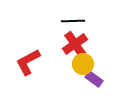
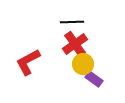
black line: moved 1 px left, 1 px down
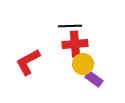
black line: moved 2 px left, 4 px down
red cross: rotated 30 degrees clockwise
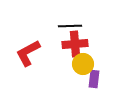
red L-shape: moved 9 px up
purple rectangle: rotated 60 degrees clockwise
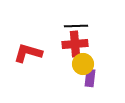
black line: moved 6 px right
red L-shape: rotated 44 degrees clockwise
purple rectangle: moved 4 px left, 1 px up
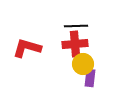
red L-shape: moved 1 px left, 5 px up
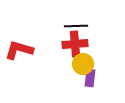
red L-shape: moved 8 px left, 2 px down
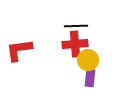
red L-shape: rotated 24 degrees counterclockwise
yellow circle: moved 5 px right, 4 px up
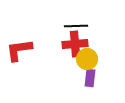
yellow circle: moved 1 px left, 1 px up
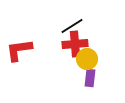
black line: moved 4 px left; rotated 30 degrees counterclockwise
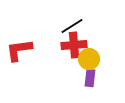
red cross: moved 1 px left, 1 px down
yellow circle: moved 2 px right
